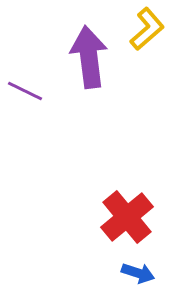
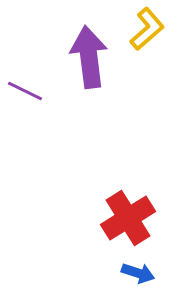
red cross: moved 1 px right, 1 px down; rotated 8 degrees clockwise
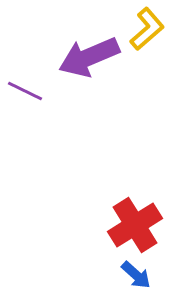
purple arrow: rotated 106 degrees counterclockwise
red cross: moved 7 px right, 7 px down
blue arrow: moved 2 px left, 2 px down; rotated 24 degrees clockwise
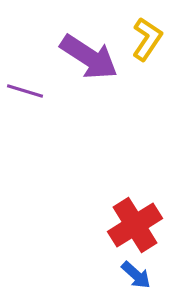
yellow L-shape: moved 10 px down; rotated 15 degrees counterclockwise
purple arrow: rotated 124 degrees counterclockwise
purple line: rotated 9 degrees counterclockwise
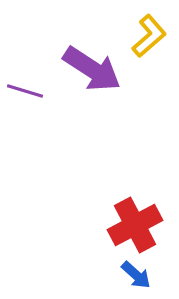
yellow L-shape: moved 2 px right, 3 px up; rotated 15 degrees clockwise
purple arrow: moved 3 px right, 12 px down
red cross: rotated 4 degrees clockwise
